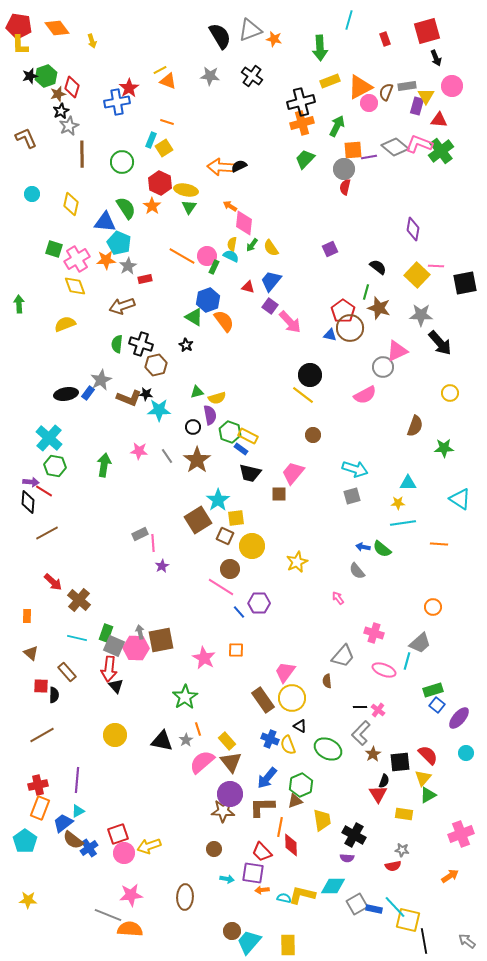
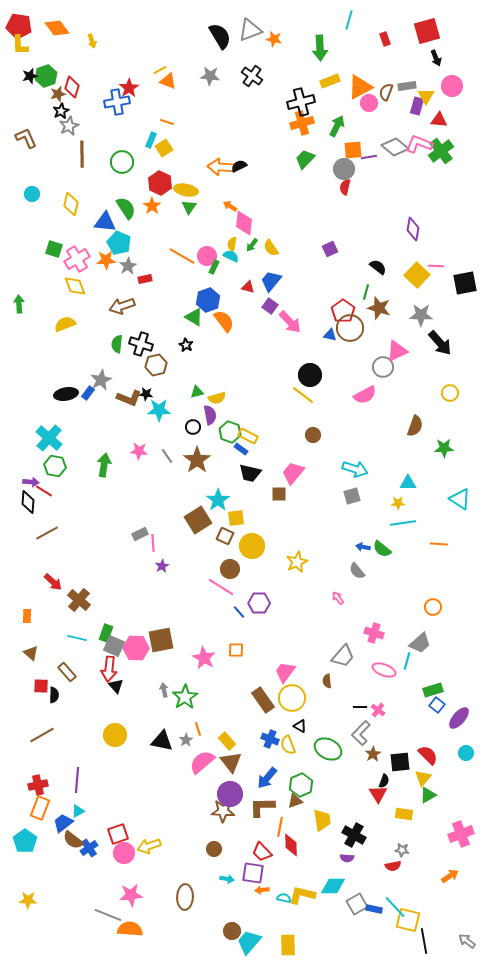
gray arrow at (140, 632): moved 24 px right, 58 px down
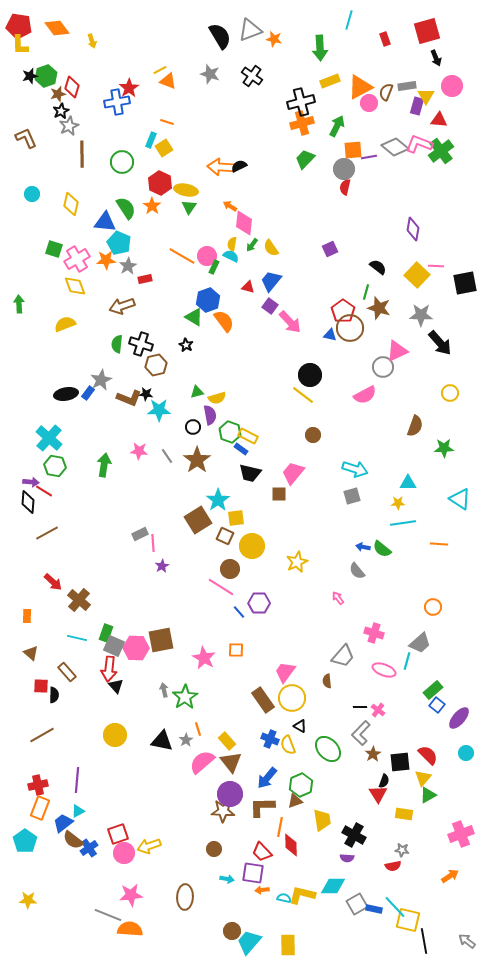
gray star at (210, 76): moved 2 px up; rotated 12 degrees clockwise
green rectangle at (433, 690): rotated 24 degrees counterclockwise
green ellipse at (328, 749): rotated 20 degrees clockwise
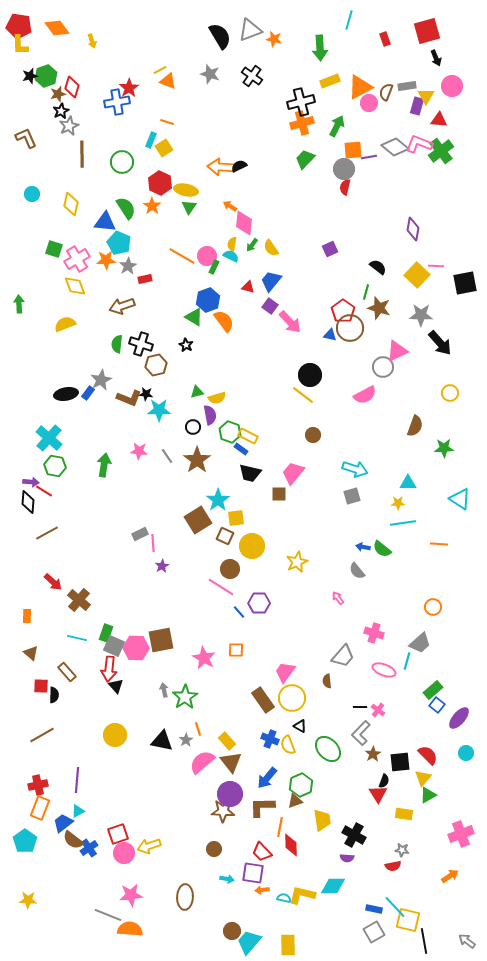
gray square at (357, 904): moved 17 px right, 28 px down
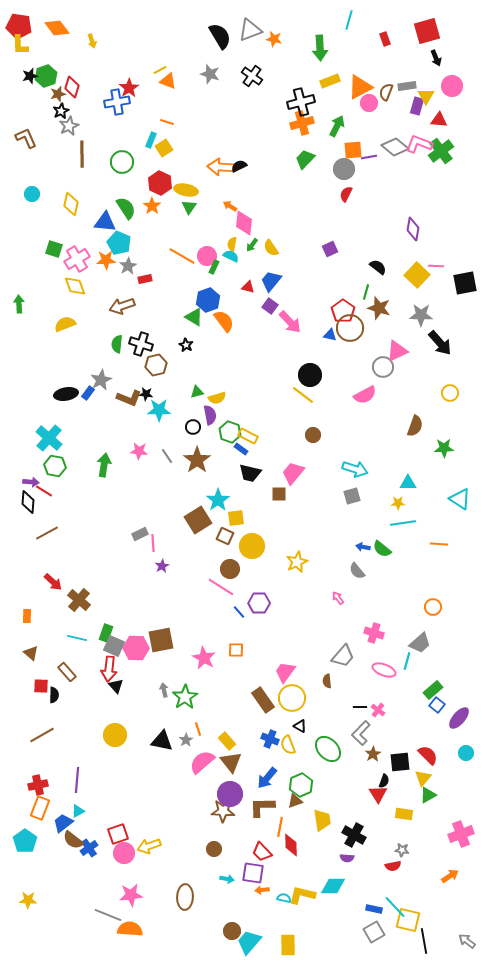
red semicircle at (345, 187): moved 1 px right, 7 px down; rotated 14 degrees clockwise
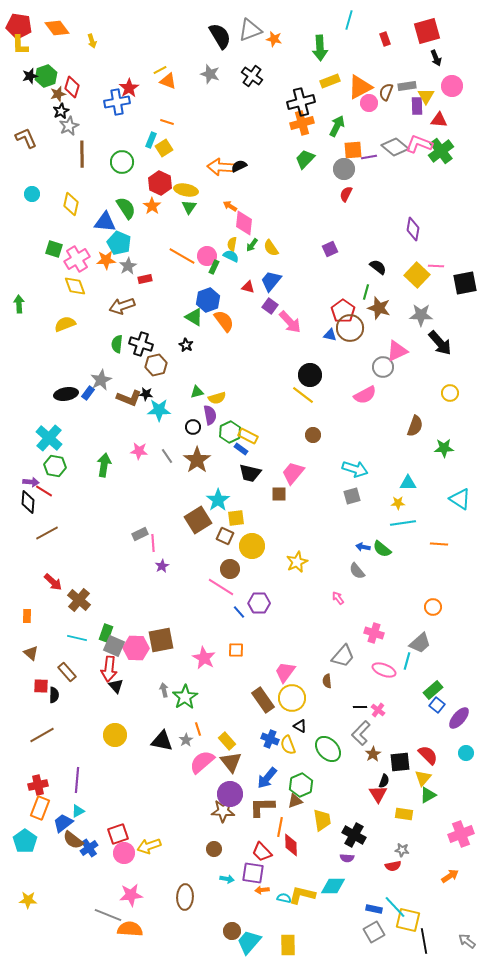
purple rectangle at (417, 106): rotated 18 degrees counterclockwise
green hexagon at (230, 432): rotated 15 degrees clockwise
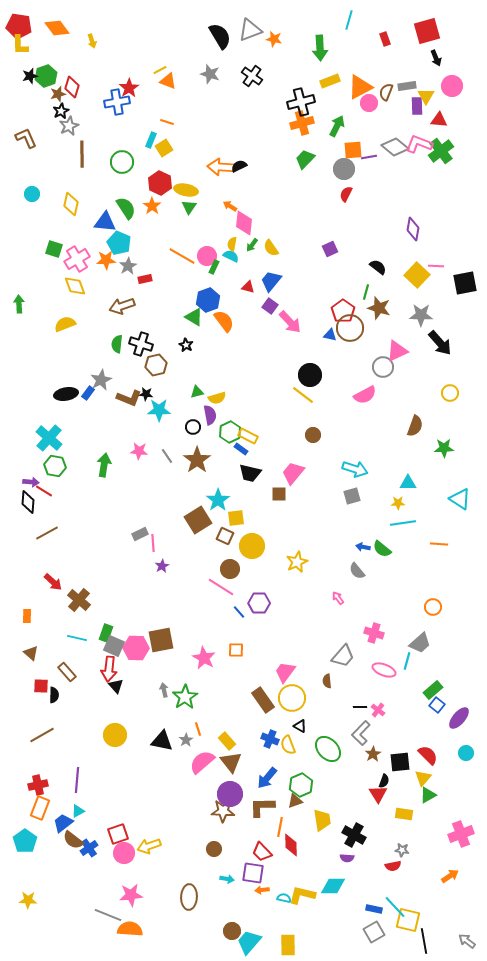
brown ellipse at (185, 897): moved 4 px right
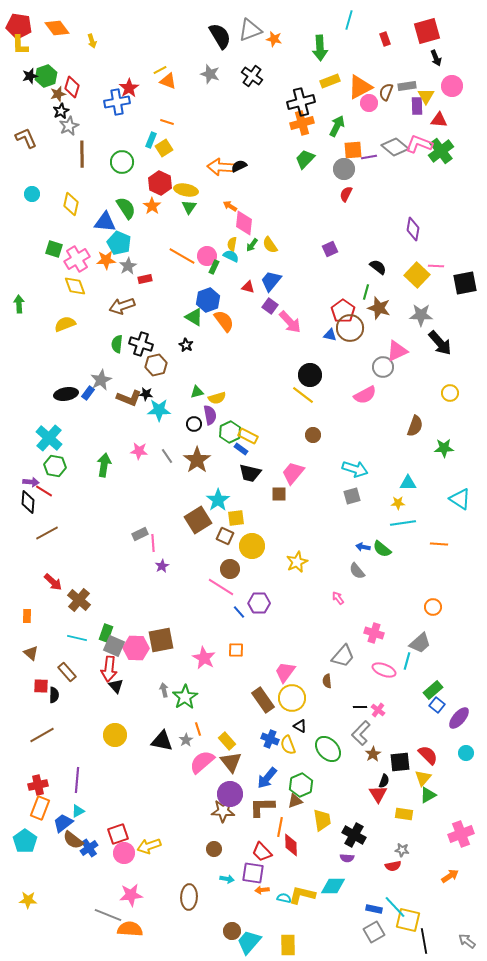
yellow semicircle at (271, 248): moved 1 px left, 3 px up
black circle at (193, 427): moved 1 px right, 3 px up
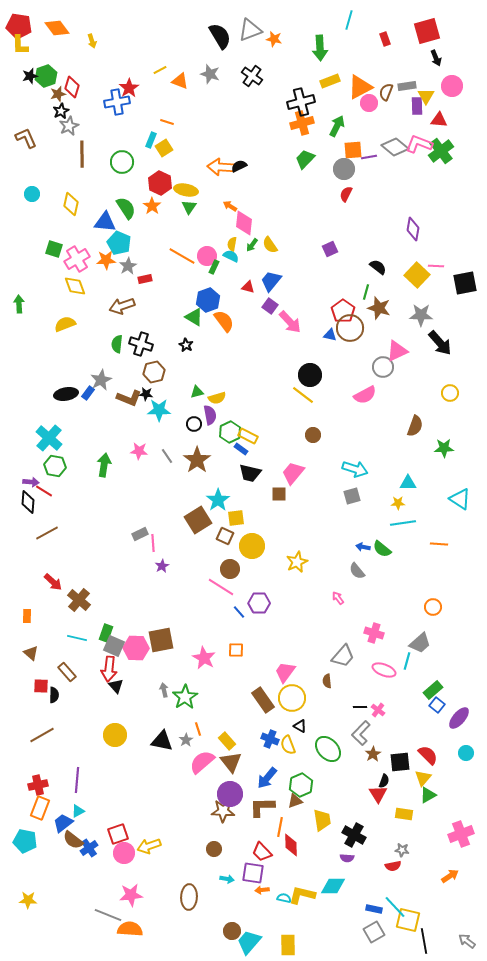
orange triangle at (168, 81): moved 12 px right
brown hexagon at (156, 365): moved 2 px left, 7 px down
cyan pentagon at (25, 841): rotated 25 degrees counterclockwise
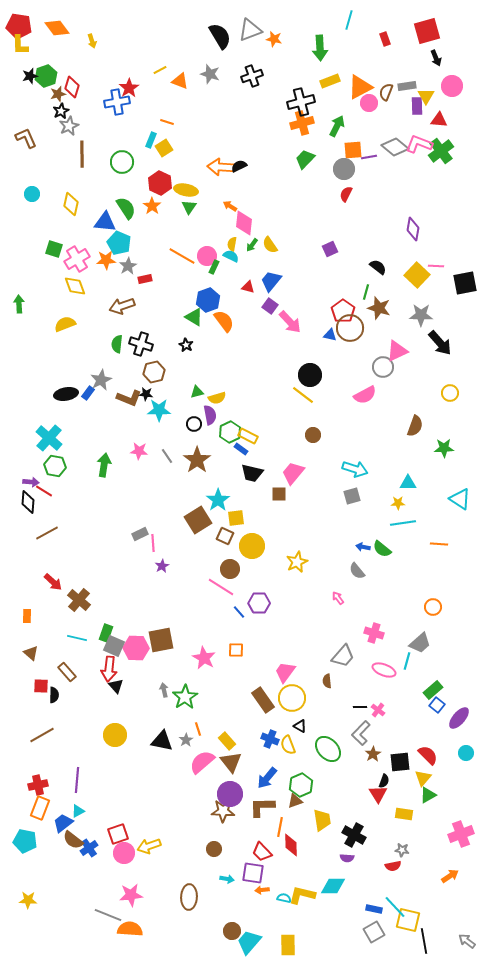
black cross at (252, 76): rotated 35 degrees clockwise
black trapezoid at (250, 473): moved 2 px right
